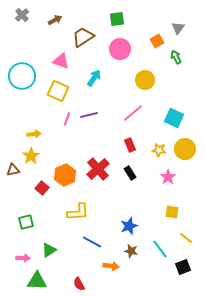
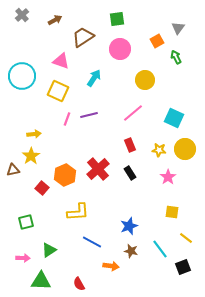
green triangle at (37, 281): moved 4 px right
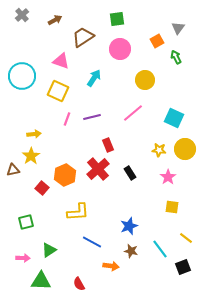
purple line at (89, 115): moved 3 px right, 2 px down
red rectangle at (130, 145): moved 22 px left
yellow square at (172, 212): moved 5 px up
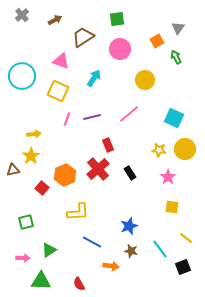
pink line at (133, 113): moved 4 px left, 1 px down
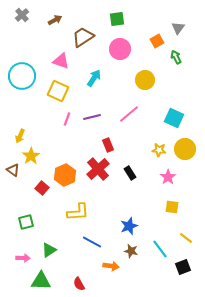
yellow arrow at (34, 134): moved 14 px left, 2 px down; rotated 120 degrees clockwise
brown triangle at (13, 170): rotated 48 degrees clockwise
